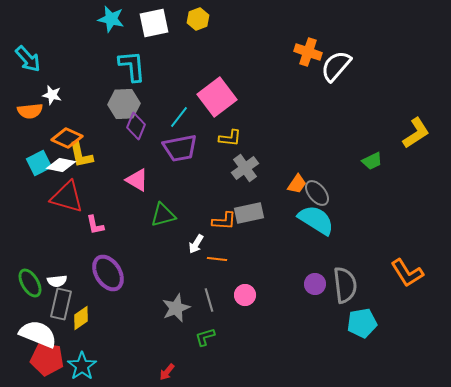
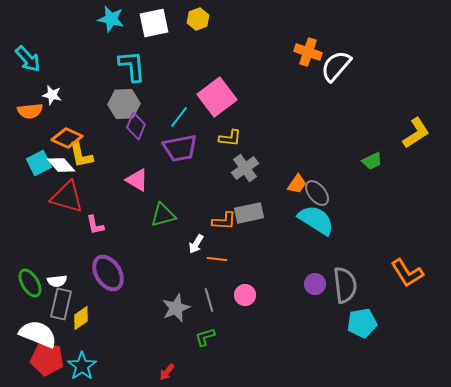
white diamond at (61, 165): rotated 36 degrees clockwise
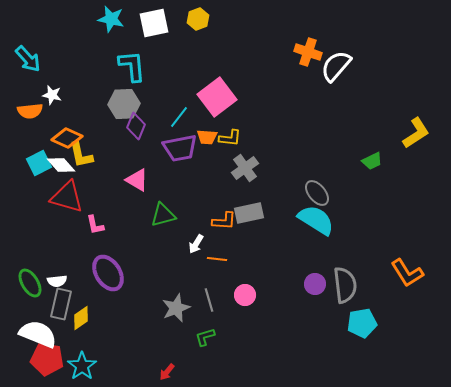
orange trapezoid at (297, 184): moved 90 px left, 47 px up; rotated 60 degrees clockwise
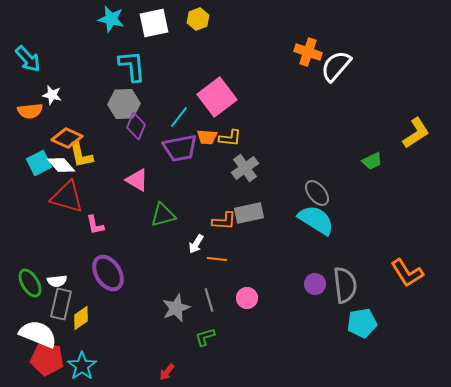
pink circle at (245, 295): moved 2 px right, 3 px down
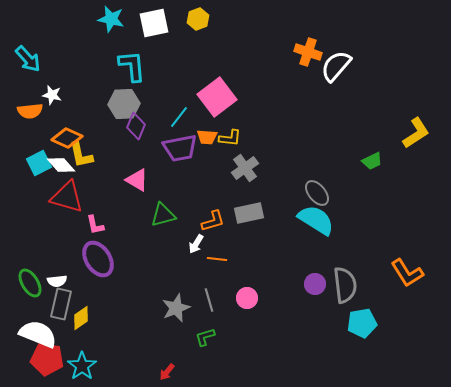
orange L-shape at (224, 221): moved 11 px left; rotated 20 degrees counterclockwise
purple ellipse at (108, 273): moved 10 px left, 14 px up
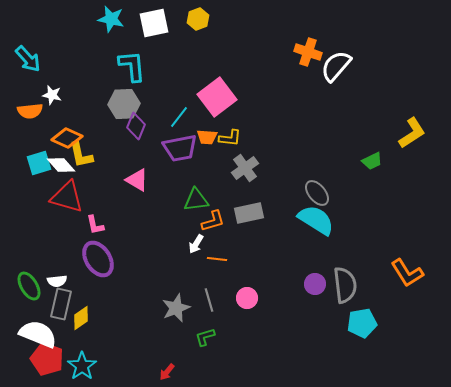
yellow L-shape at (416, 133): moved 4 px left
cyan square at (39, 163): rotated 10 degrees clockwise
green triangle at (163, 215): moved 33 px right, 15 px up; rotated 8 degrees clockwise
green ellipse at (30, 283): moved 1 px left, 3 px down
red pentagon at (47, 359): rotated 12 degrees clockwise
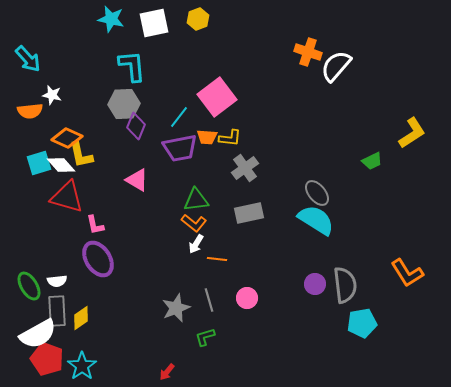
orange L-shape at (213, 221): moved 19 px left, 2 px down; rotated 55 degrees clockwise
gray rectangle at (61, 304): moved 4 px left, 7 px down; rotated 16 degrees counterclockwise
white semicircle at (38, 334): rotated 129 degrees clockwise
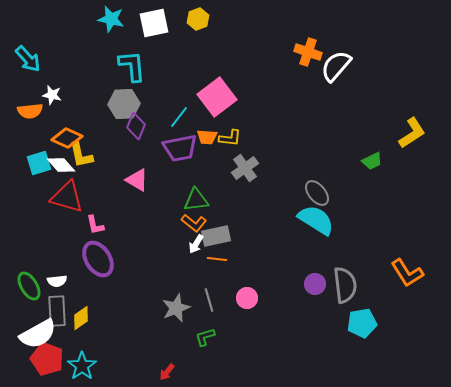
gray rectangle at (249, 213): moved 33 px left, 23 px down
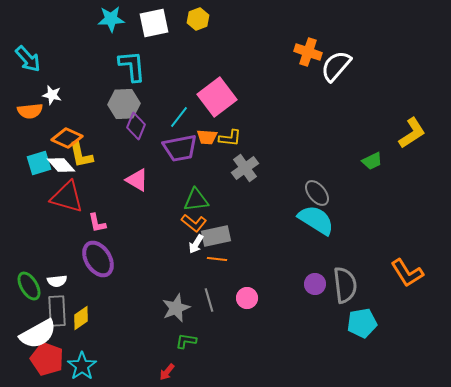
cyan star at (111, 19): rotated 16 degrees counterclockwise
pink L-shape at (95, 225): moved 2 px right, 2 px up
green L-shape at (205, 337): moved 19 px left, 4 px down; rotated 25 degrees clockwise
